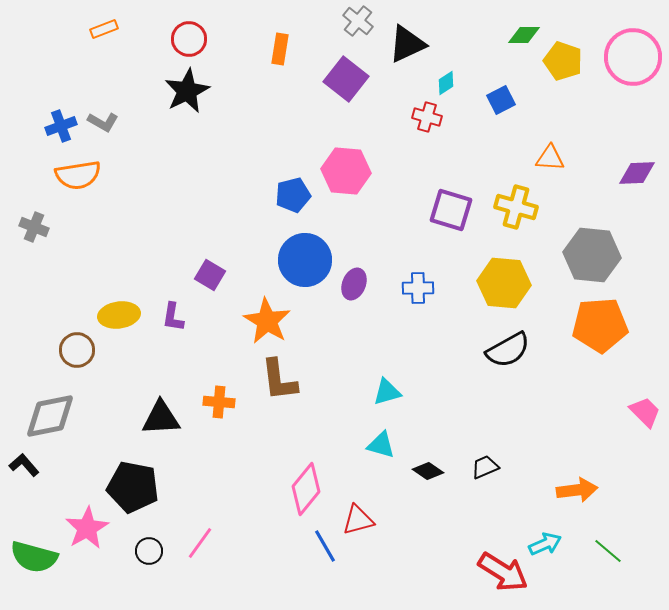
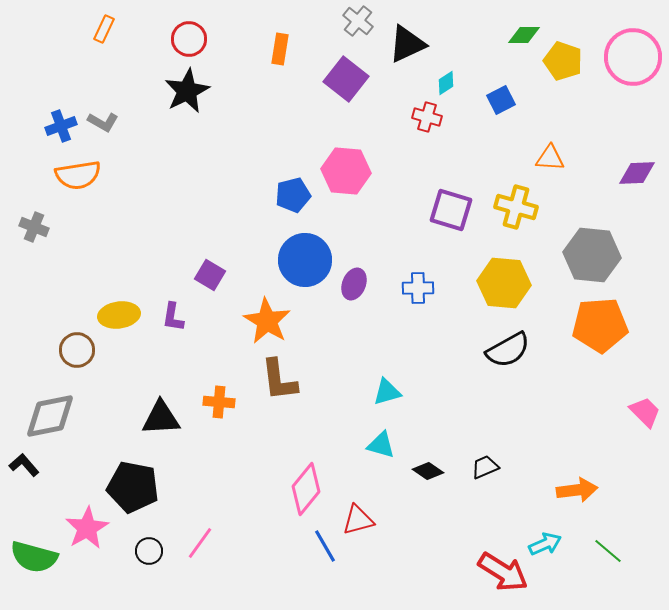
orange rectangle at (104, 29): rotated 44 degrees counterclockwise
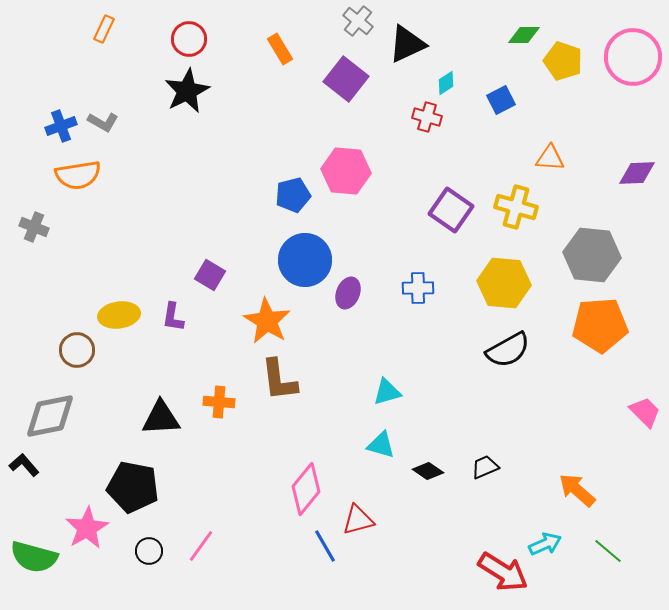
orange rectangle at (280, 49): rotated 40 degrees counterclockwise
purple square at (451, 210): rotated 18 degrees clockwise
purple ellipse at (354, 284): moved 6 px left, 9 px down
orange arrow at (577, 490): rotated 132 degrees counterclockwise
pink line at (200, 543): moved 1 px right, 3 px down
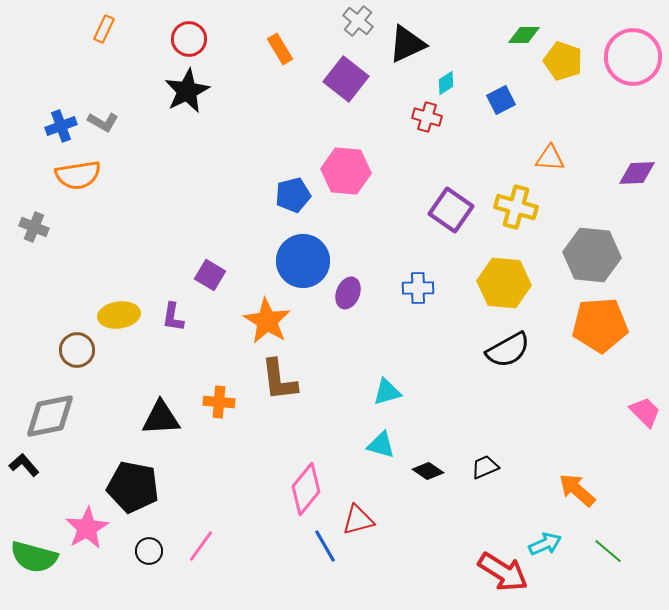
blue circle at (305, 260): moved 2 px left, 1 px down
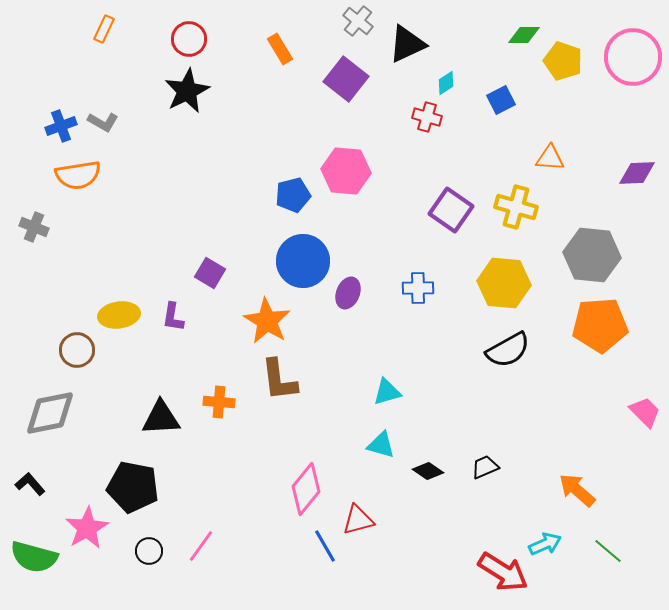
purple square at (210, 275): moved 2 px up
gray diamond at (50, 416): moved 3 px up
black L-shape at (24, 465): moved 6 px right, 19 px down
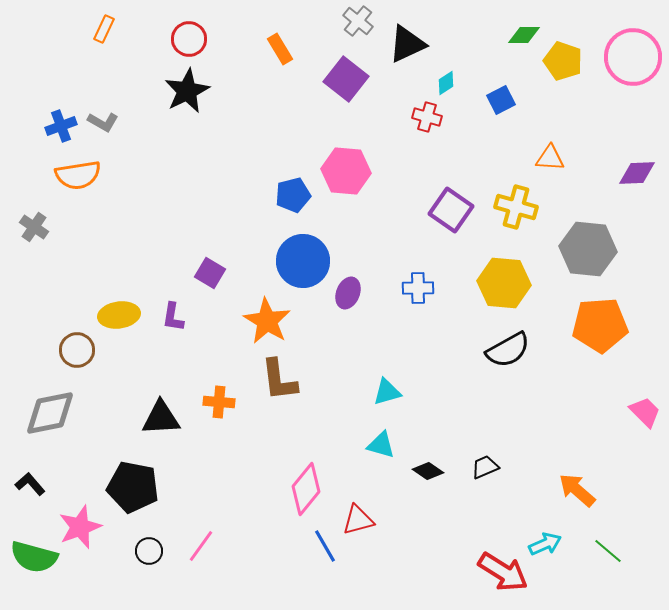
gray cross at (34, 227): rotated 12 degrees clockwise
gray hexagon at (592, 255): moved 4 px left, 6 px up
pink star at (87, 528): moved 7 px left, 1 px up; rotated 9 degrees clockwise
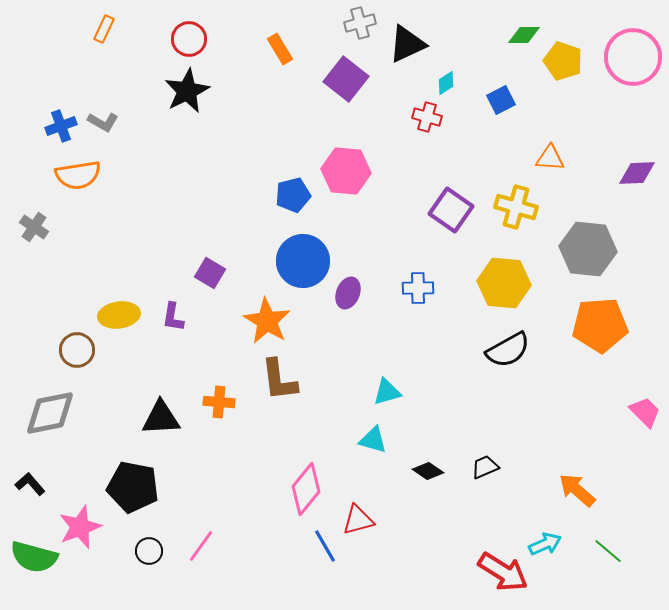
gray cross at (358, 21): moved 2 px right, 2 px down; rotated 36 degrees clockwise
cyan triangle at (381, 445): moved 8 px left, 5 px up
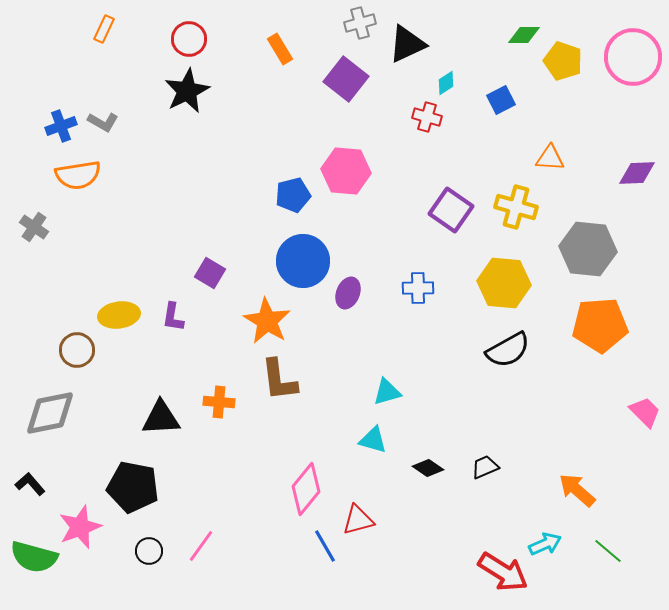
black diamond at (428, 471): moved 3 px up
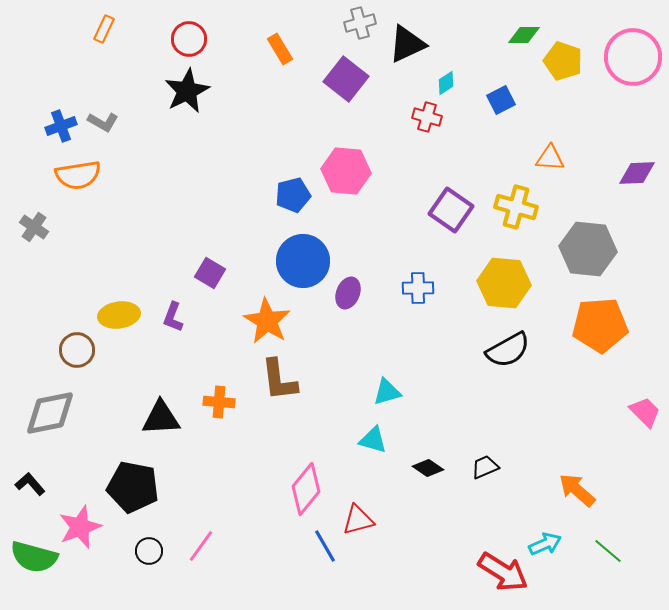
purple L-shape at (173, 317): rotated 12 degrees clockwise
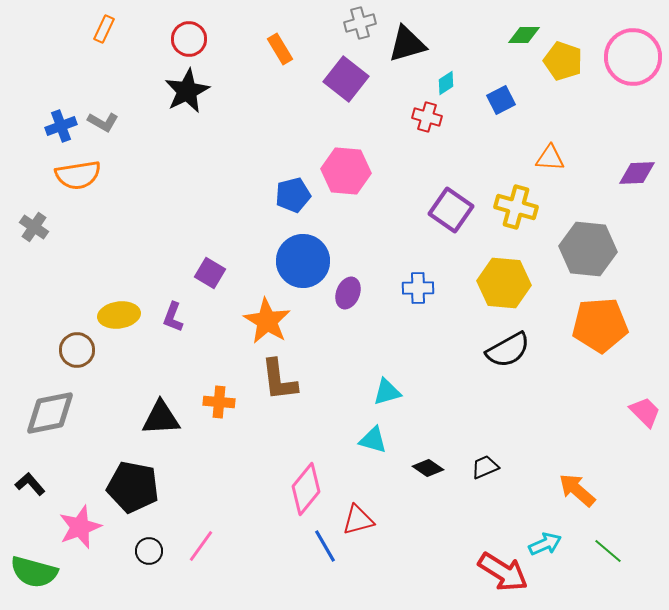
black triangle at (407, 44): rotated 9 degrees clockwise
green semicircle at (34, 557): moved 15 px down
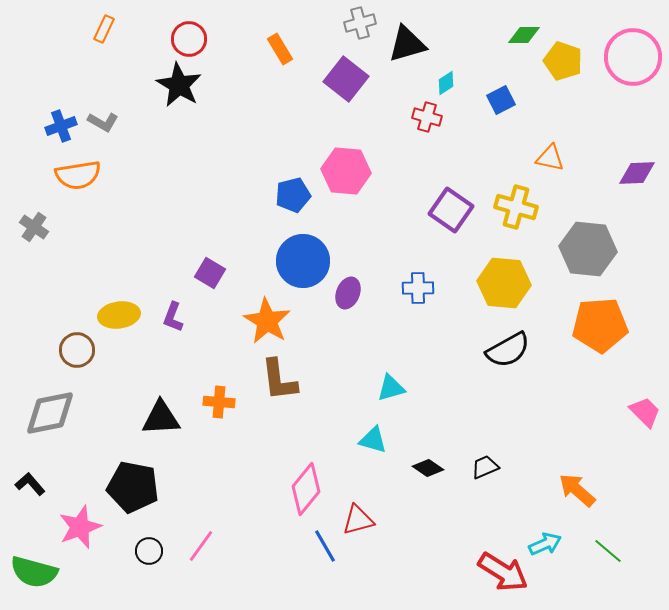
black star at (187, 91): moved 8 px left, 6 px up; rotated 15 degrees counterclockwise
orange triangle at (550, 158): rotated 8 degrees clockwise
cyan triangle at (387, 392): moved 4 px right, 4 px up
